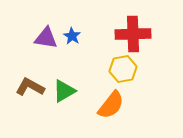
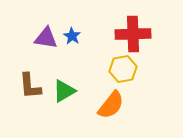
brown L-shape: moved 1 px up; rotated 124 degrees counterclockwise
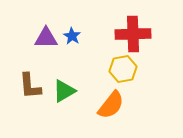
purple triangle: rotated 10 degrees counterclockwise
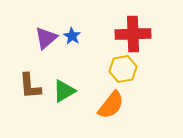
purple triangle: rotated 40 degrees counterclockwise
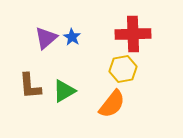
blue star: moved 1 px down
orange semicircle: moved 1 px right, 1 px up
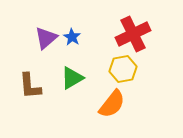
red cross: rotated 24 degrees counterclockwise
green triangle: moved 8 px right, 13 px up
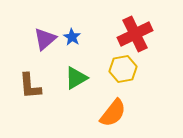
red cross: moved 2 px right
purple triangle: moved 1 px left, 1 px down
green triangle: moved 4 px right
orange semicircle: moved 1 px right, 9 px down
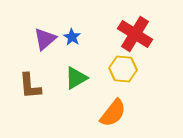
red cross: rotated 32 degrees counterclockwise
yellow hexagon: rotated 16 degrees clockwise
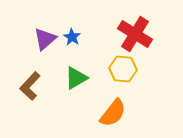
brown L-shape: rotated 48 degrees clockwise
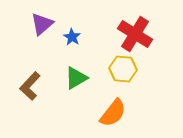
purple triangle: moved 3 px left, 15 px up
